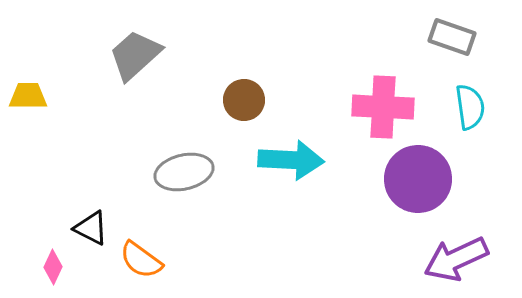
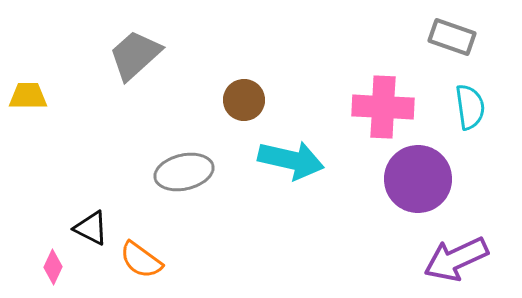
cyan arrow: rotated 10 degrees clockwise
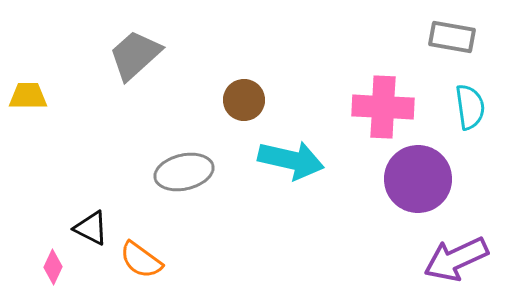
gray rectangle: rotated 9 degrees counterclockwise
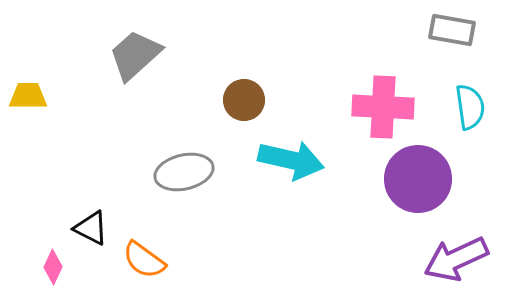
gray rectangle: moved 7 px up
orange semicircle: moved 3 px right
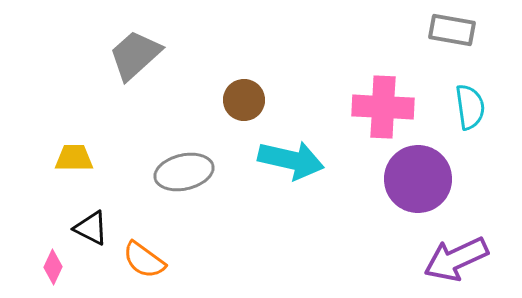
yellow trapezoid: moved 46 px right, 62 px down
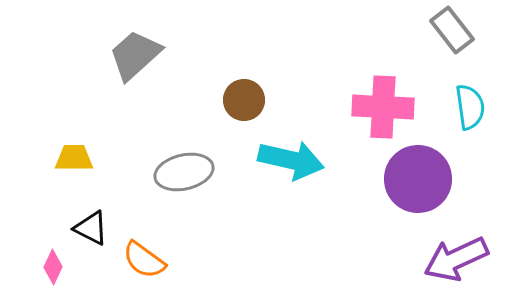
gray rectangle: rotated 42 degrees clockwise
